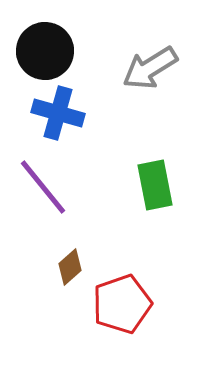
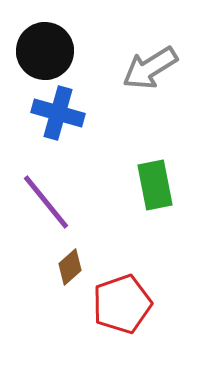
purple line: moved 3 px right, 15 px down
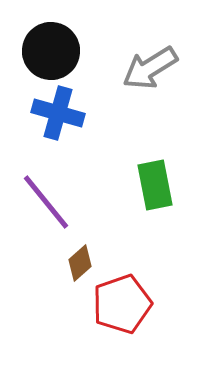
black circle: moved 6 px right
brown diamond: moved 10 px right, 4 px up
